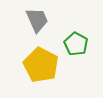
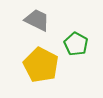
gray trapezoid: rotated 40 degrees counterclockwise
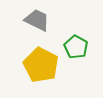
green pentagon: moved 3 px down
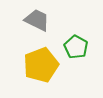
yellow pentagon: rotated 24 degrees clockwise
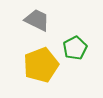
green pentagon: moved 1 px left, 1 px down; rotated 15 degrees clockwise
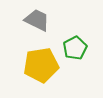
yellow pentagon: rotated 12 degrees clockwise
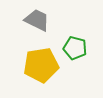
green pentagon: rotated 30 degrees counterclockwise
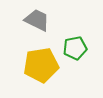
green pentagon: rotated 25 degrees counterclockwise
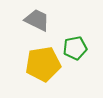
yellow pentagon: moved 2 px right, 1 px up
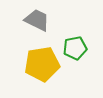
yellow pentagon: moved 1 px left
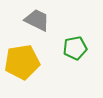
yellow pentagon: moved 20 px left, 2 px up
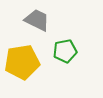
green pentagon: moved 10 px left, 3 px down
